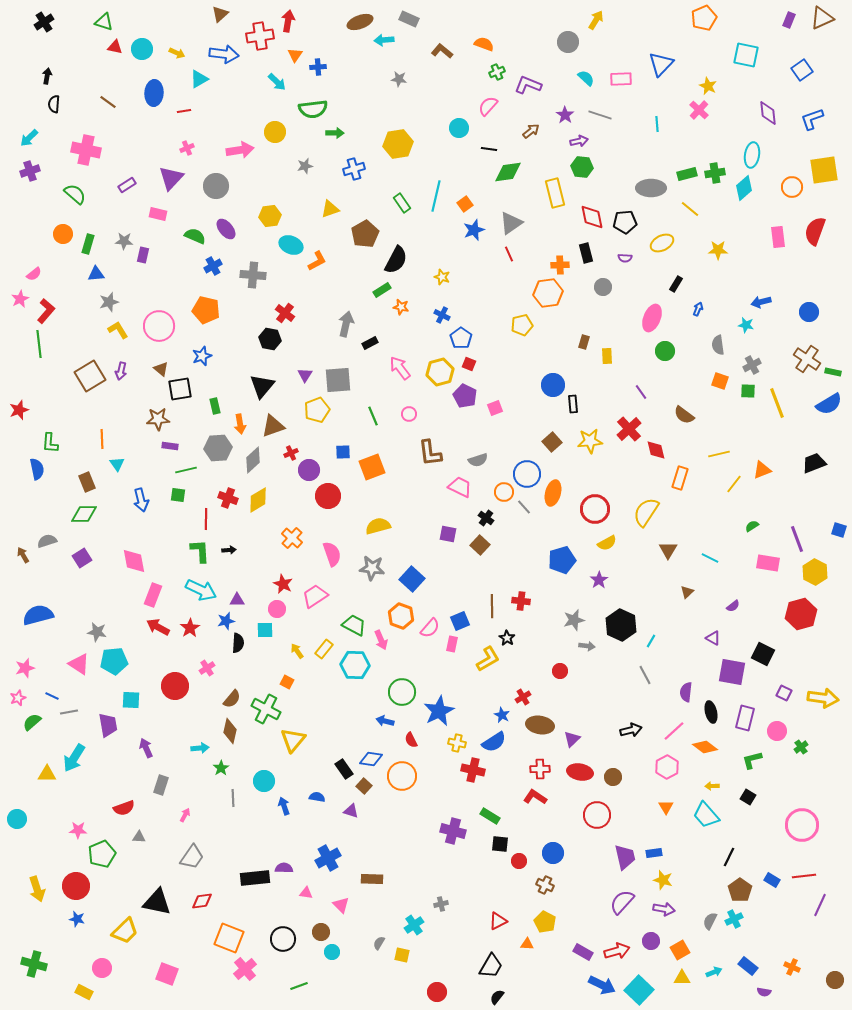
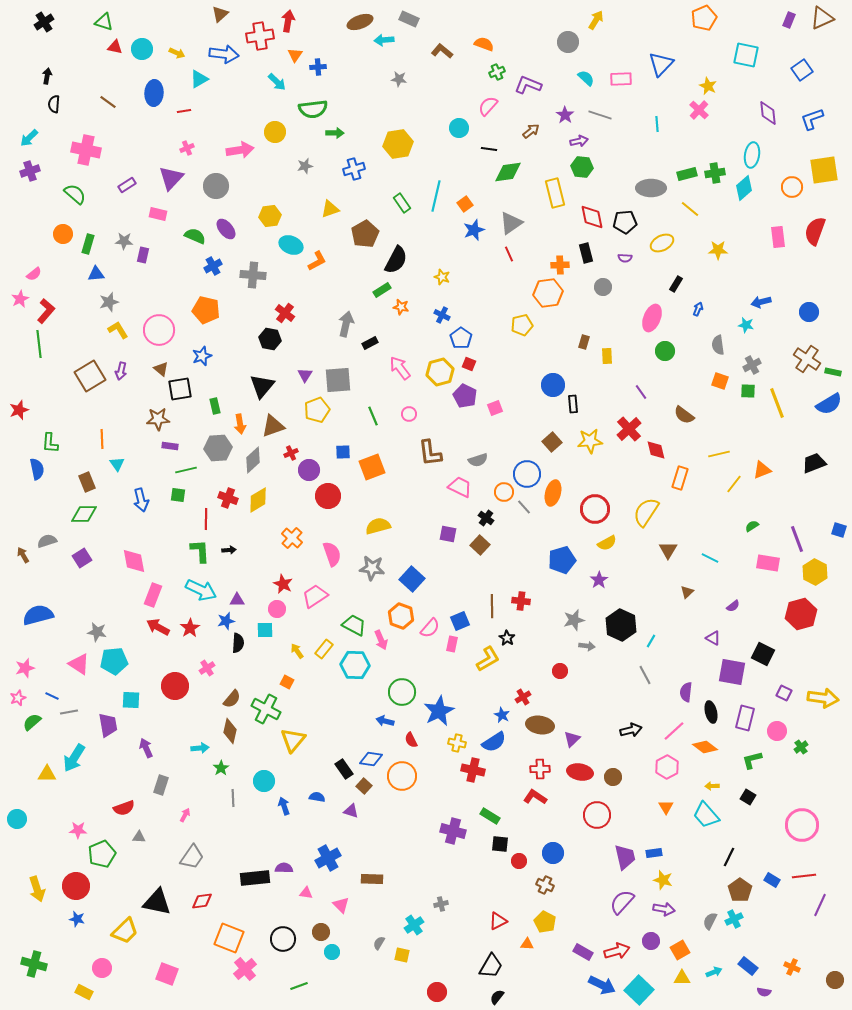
pink circle at (159, 326): moved 4 px down
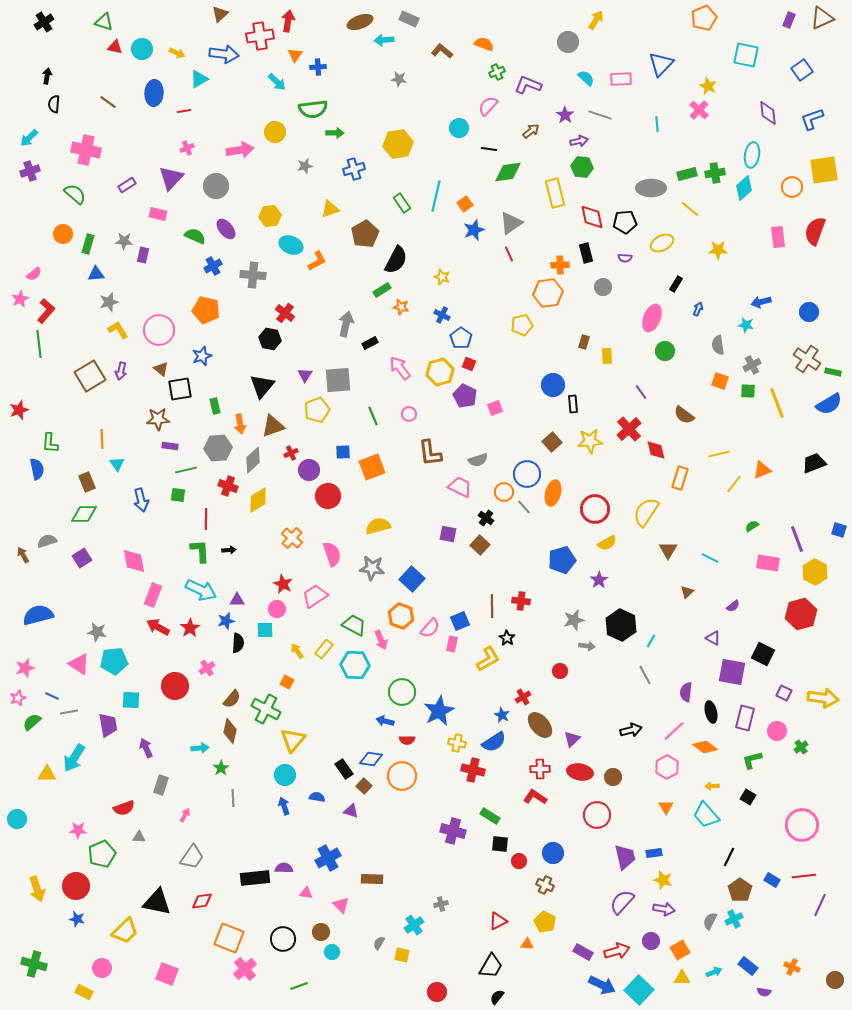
red cross at (228, 498): moved 12 px up
brown ellipse at (540, 725): rotated 40 degrees clockwise
red semicircle at (411, 740): moved 4 px left; rotated 63 degrees counterclockwise
cyan circle at (264, 781): moved 21 px right, 6 px up
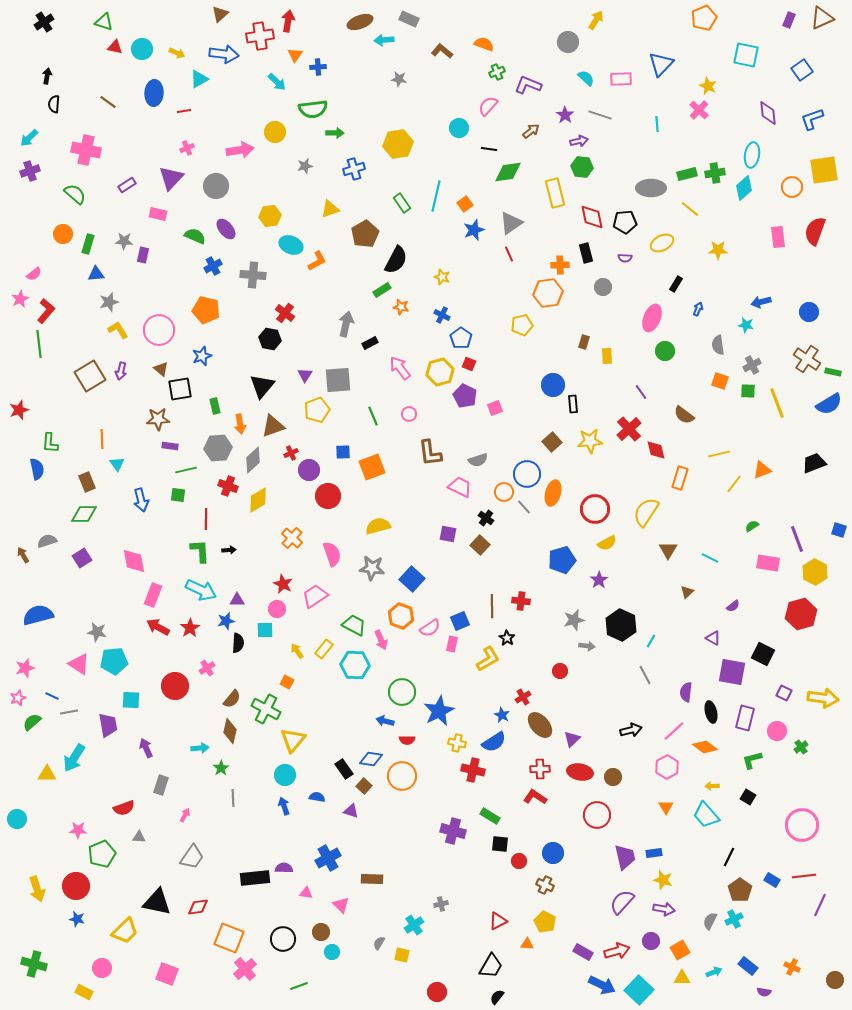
pink semicircle at (430, 628): rotated 15 degrees clockwise
red diamond at (202, 901): moved 4 px left, 6 px down
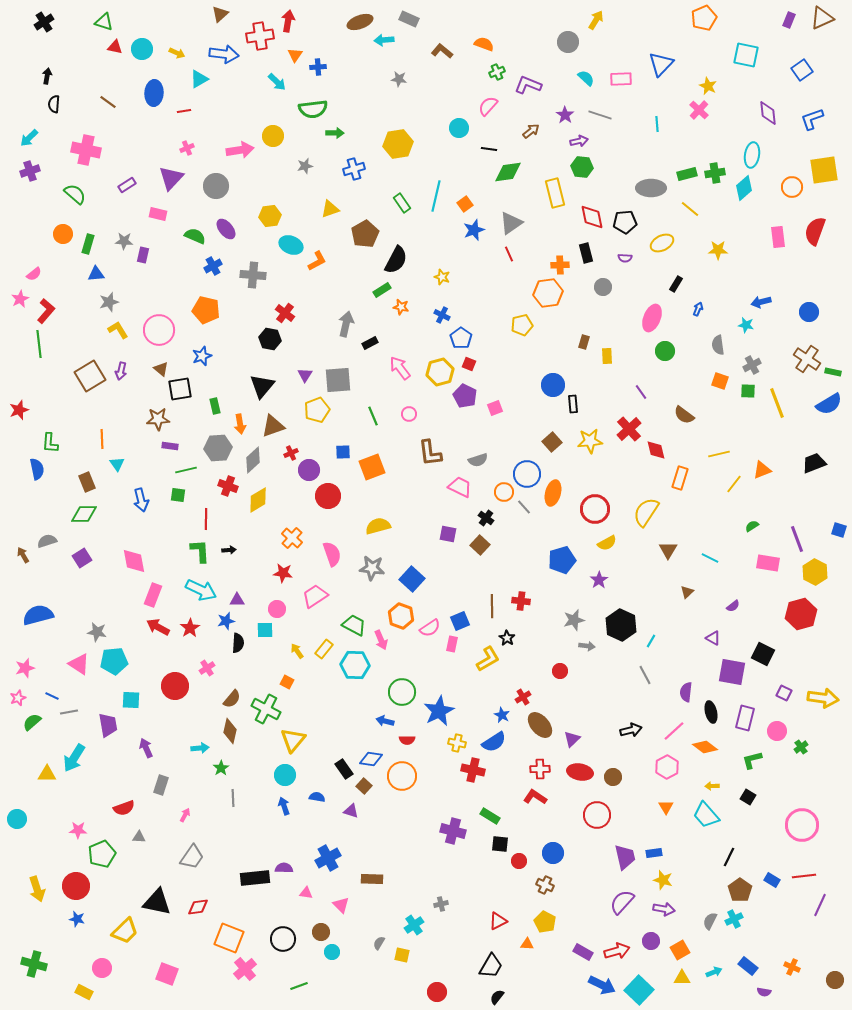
yellow circle at (275, 132): moved 2 px left, 4 px down
red star at (283, 584): moved 11 px up; rotated 18 degrees counterclockwise
